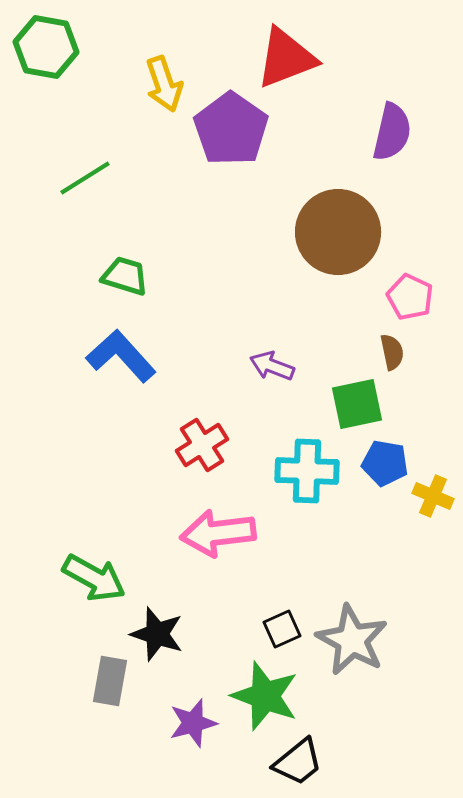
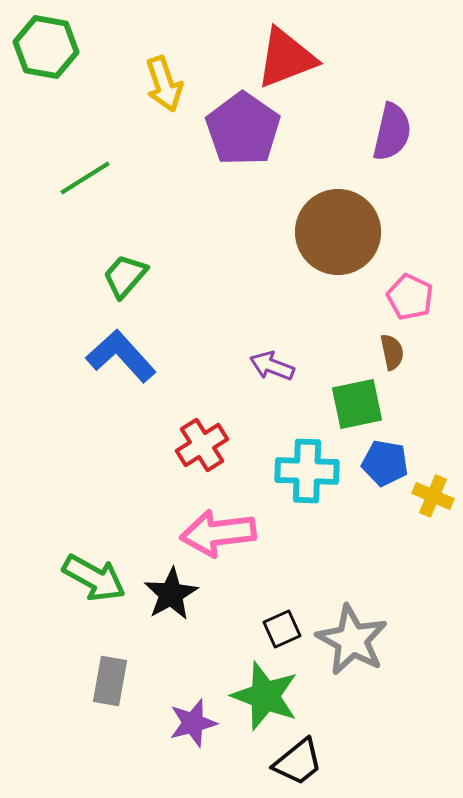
purple pentagon: moved 12 px right
green trapezoid: rotated 66 degrees counterclockwise
black star: moved 14 px right, 40 px up; rotated 24 degrees clockwise
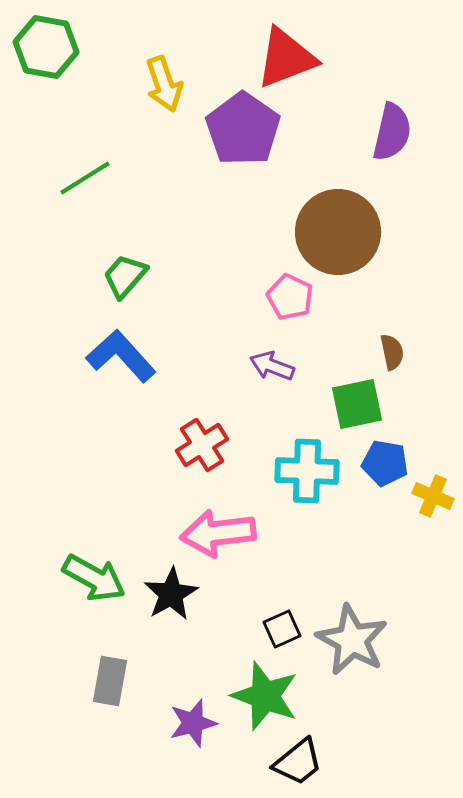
pink pentagon: moved 120 px left
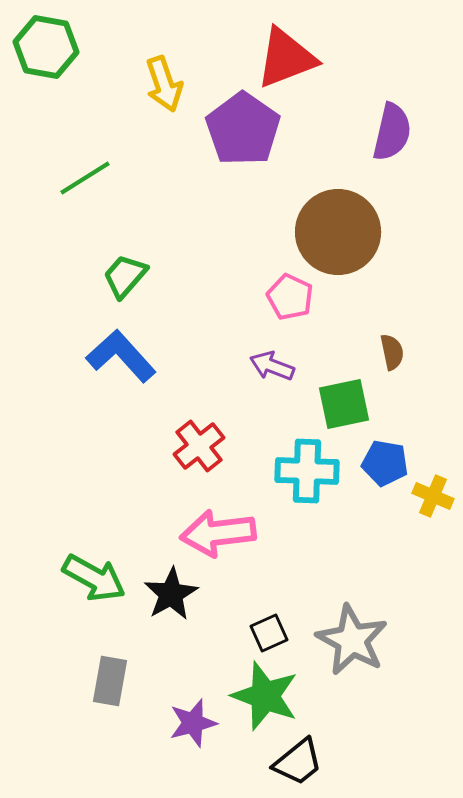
green square: moved 13 px left
red cross: moved 3 px left, 1 px down; rotated 6 degrees counterclockwise
black square: moved 13 px left, 4 px down
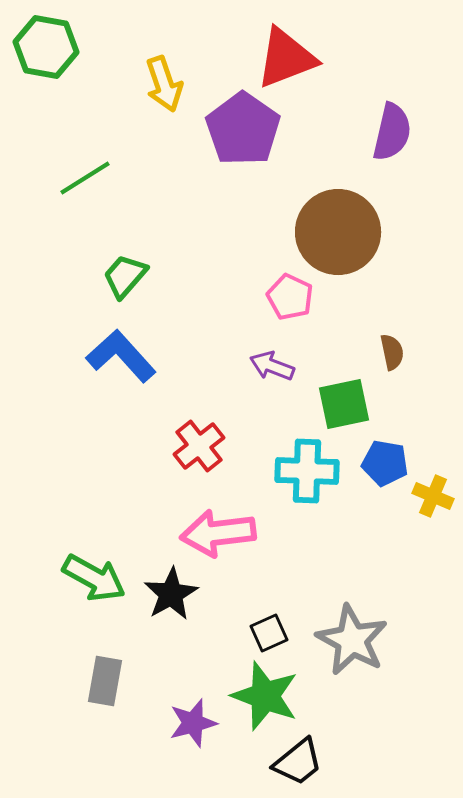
gray rectangle: moved 5 px left
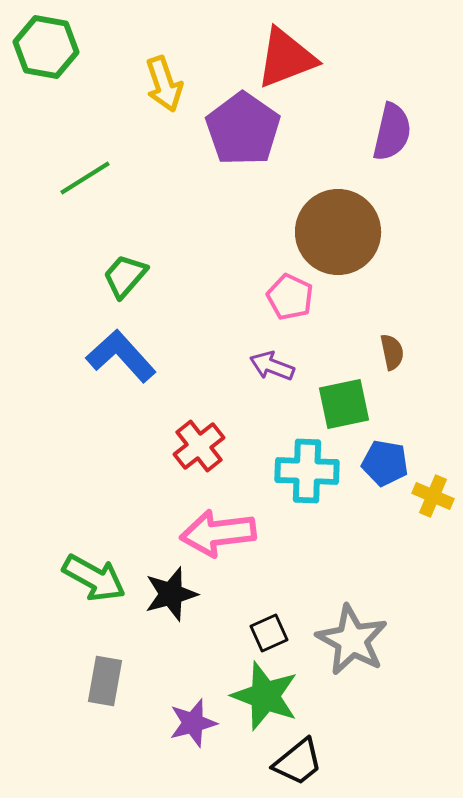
black star: rotated 14 degrees clockwise
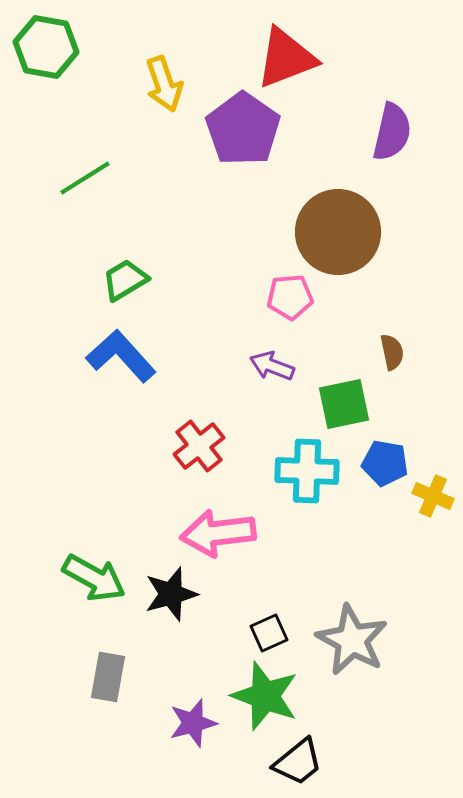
green trapezoid: moved 4 px down; rotated 18 degrees clockwise
pink pentagon: rotated 30 degrees counterclockwise
gray rectangle: moved 3 px right, 4 px up
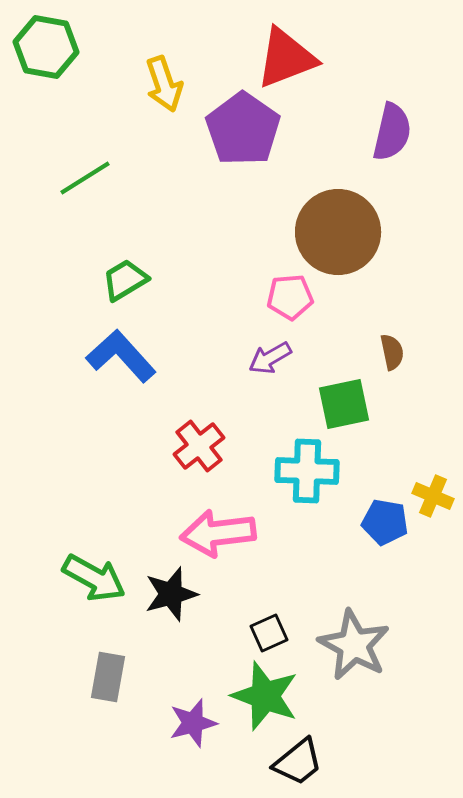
purple arrow: moved 2 px left, 8 px up; rotated 51 degrees counterclockwise
blue pentagon: moved 59 px down
gray star: moved 2 px right, 5 px down
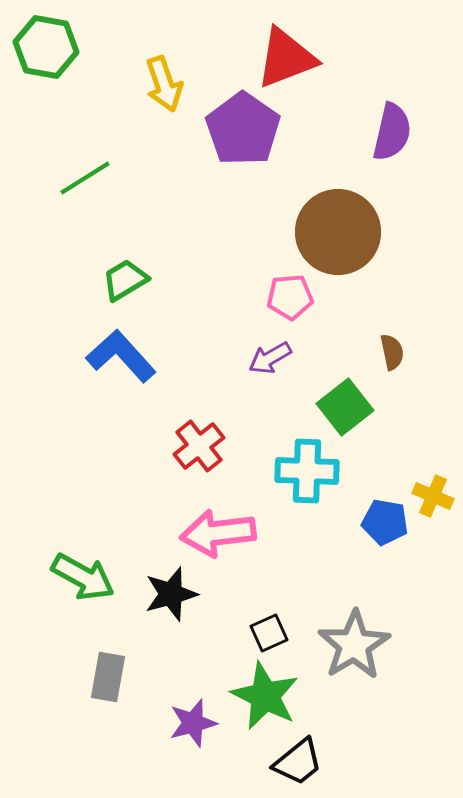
green square: moved 1 px right, 3 px down; rotated 26 degrees counterclockwise
green arrow: moved 11 px left, 1 px up
gray star: rotated 12 degrees clockwise
green star: rotated 6 degrees clockwise
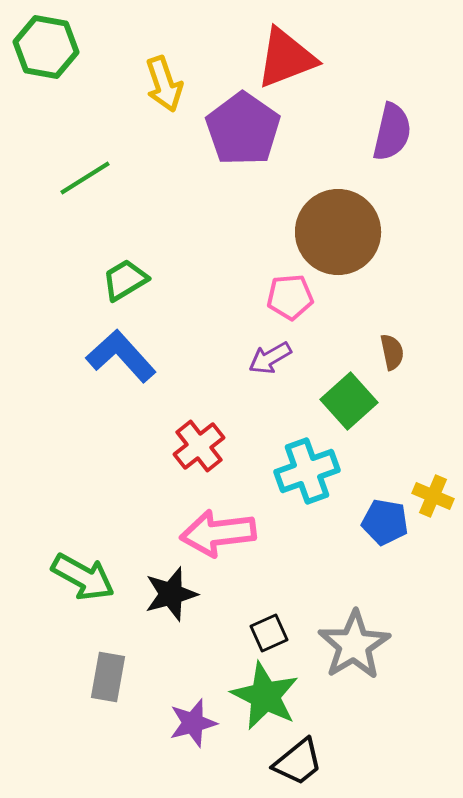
green square: moved 4 px right, 6 px up; rotated 4 degrees counterclockwise
cyan cross: rotated 22 degrees counterclockwise
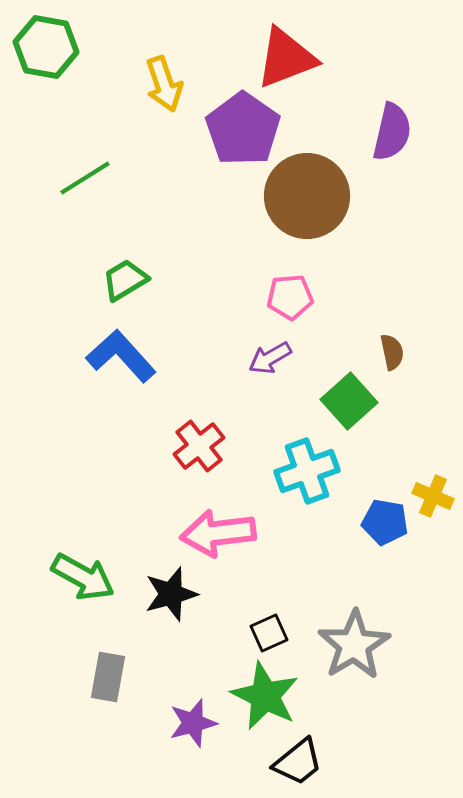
brown circle: moved 31 px left, 36 px up
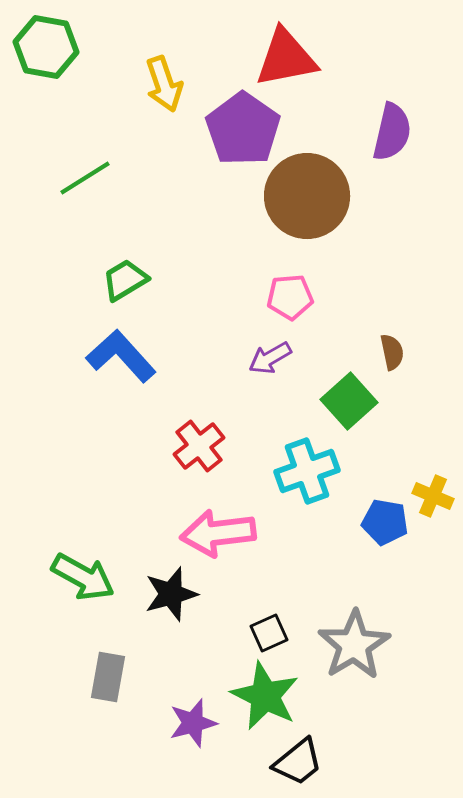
red triangle: rotated 10 degrees clockwise
